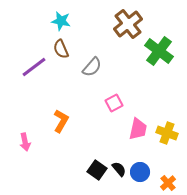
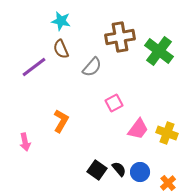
brown cross: moved 8 px left, 13 px down; rotated 28 degrees clockwise
pink trapezoid: rotated 25 degrees clockwise
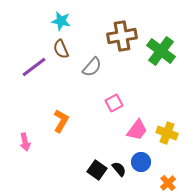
brown cross: moved 2 px right, 1 px up
green cross: moved 2 px right
pink trapezoid: moved 1 px left, 1 px down
blue circle: moved 1 px right, 10 px up
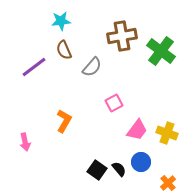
cyan star: rotated 18 degrees counterclockwise
brown semicircle: moved 3 px right, 1 px down
orange L-shape: moved 3 px right
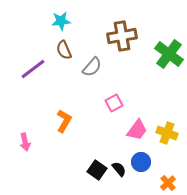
green cross: moved 8 px right, 3 px down
purple line: moved 1 px left, 2 px down
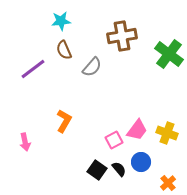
pink square: moved 37 px down
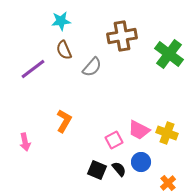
pink trapezoid: moved 2 px right; rotated 80 degrees clockwise
black square: rotated 12 degrees counterclockwise
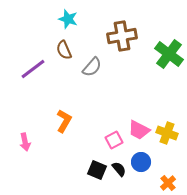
cyan star: moved 7 px right, 2 px up; rotated 24 degrees clockwise
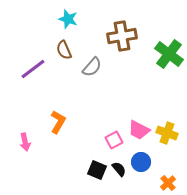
orange L-shape: moved 6 px left, 1 px down
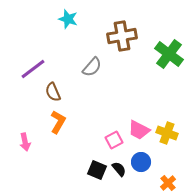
brown semicircle: moved 11 px left, 42 px down
